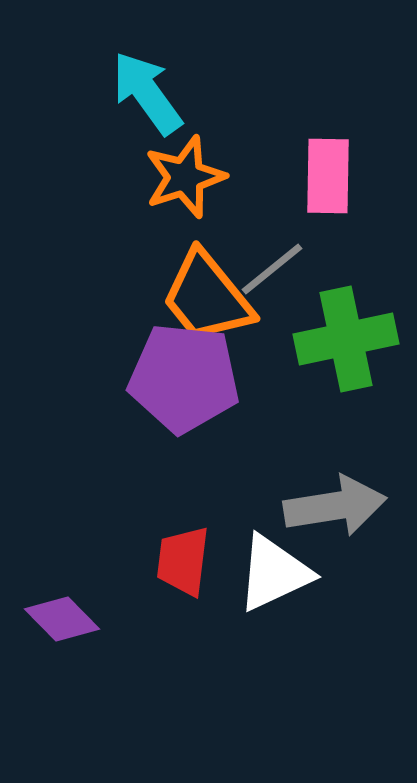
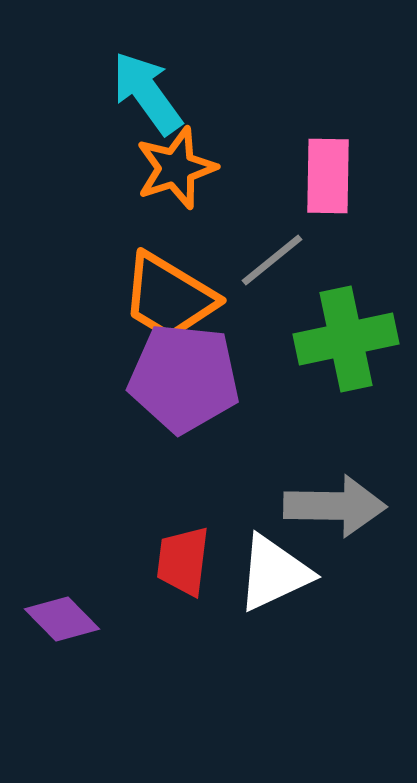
orange star: moved 9 px left, 9 px up
gray line: moved 9 px up
orange trapezoid: moved 38 px left; rotated 20 degrees counterclockwise
gray arrow: rotated 10 degrees clockwise
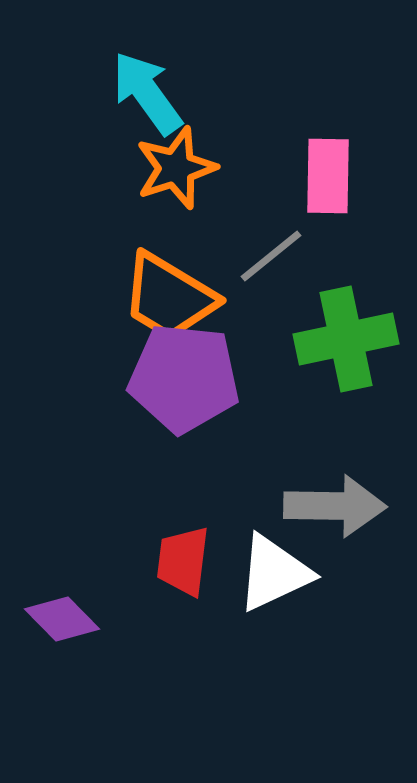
gray line: moved 1 px left, 4 px up
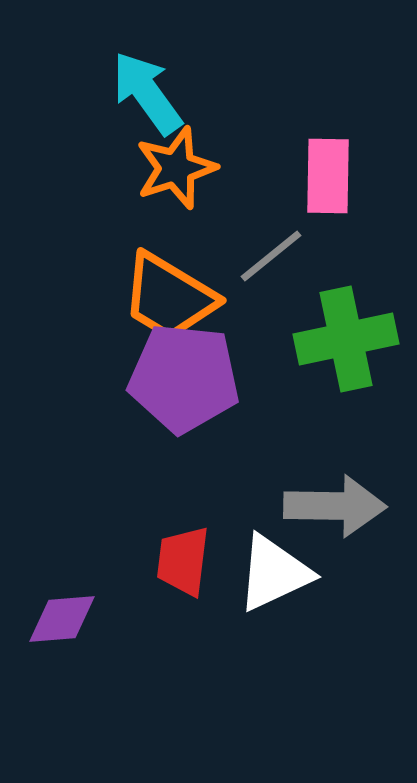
purple diamond: rotated 50 degrees counterclockwise
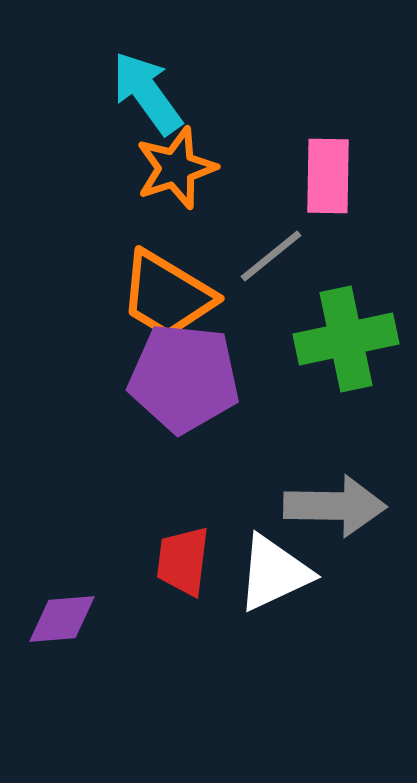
orange trapezoid: moved 2 px left, 2 px up
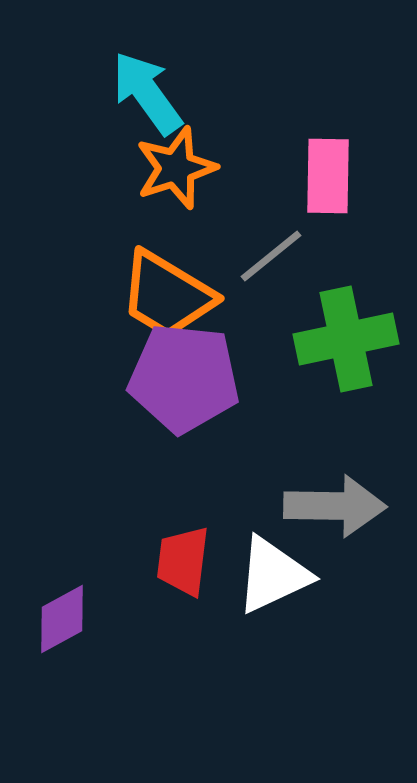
white triangle: moved 1 px left, 2 px down
purple diamond: rotated 24 degrees counterclockwise
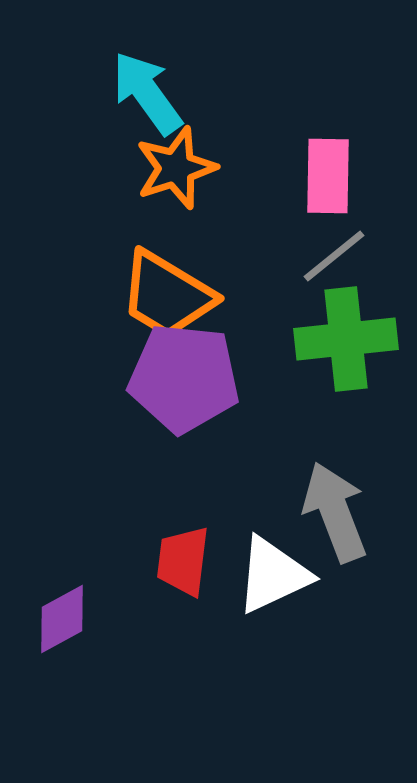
gray line: moved 63 px right
green cross: rotated 6 degrees clockwise
gray arrow: moved 6 px down; rotated 112 degrees counterclockwise
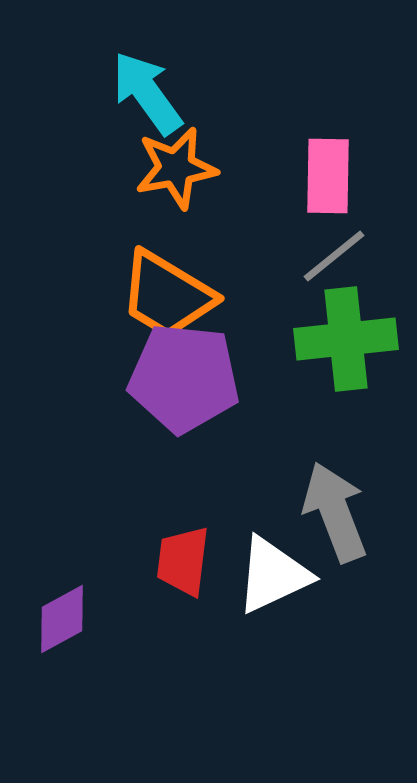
orange star: rotated 8 degrees clockwise
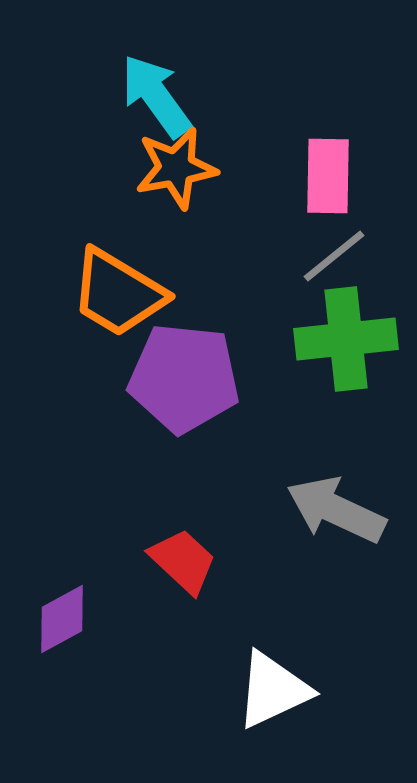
cyan arrow: moved 9 px right, 3 px down
orange trapezoid: moved 49 px left, 2 px up
gray arrow: moved 1 px right, 2 px up; rotated 44 degrees counterclockwise
red trapezoid: rotated 126 degrees clockwise
white triangle: moved 115 px down
